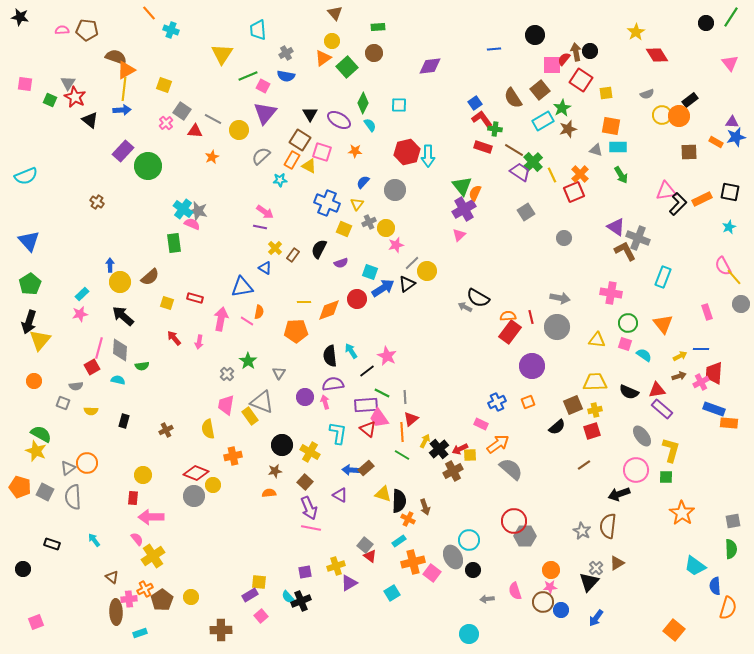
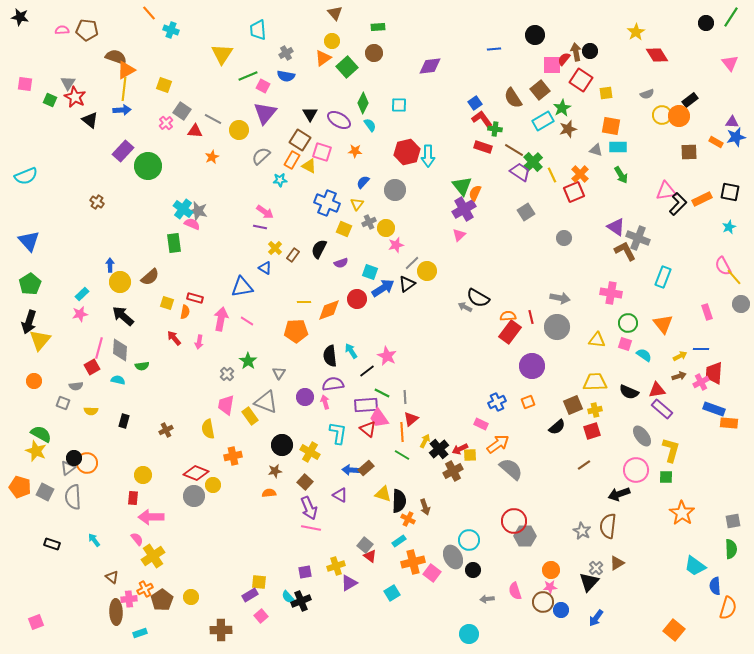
orange semicircle at (259, 312): moved 74 px left
gray triangle at (262, 402): moved 4 px right
black circle at (23, 569): moved 51 px right, 111 px up
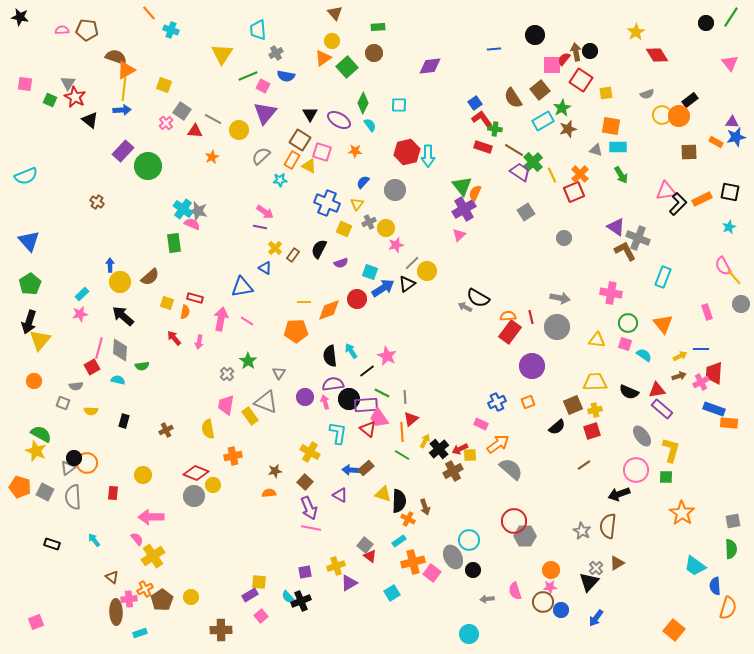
gray cross at (286, 53): moved 10 px left
black circle at (282, 445): moved 67 px right, 46 px up
red rectangle at (133, 498): moved 20 px left, 5 px up
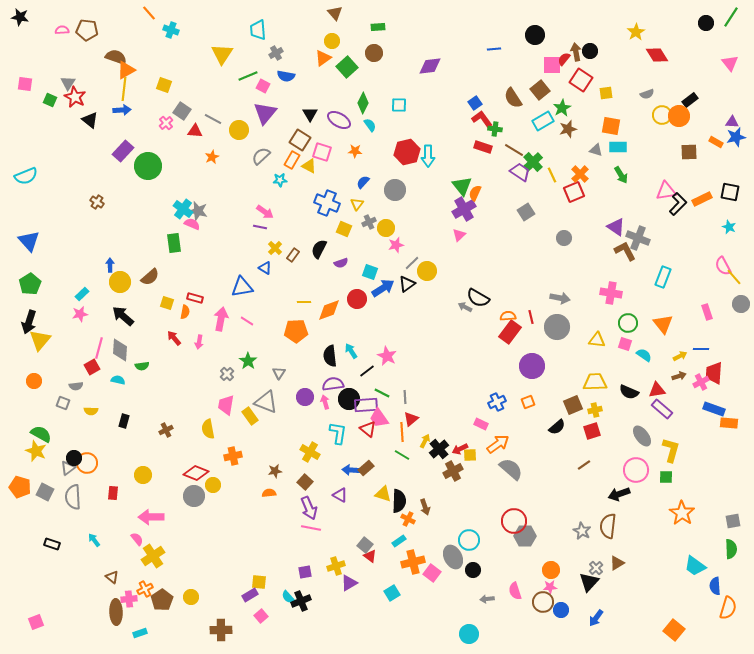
cyan star at (729, 227): rotated 24 degrees counterclockwise
